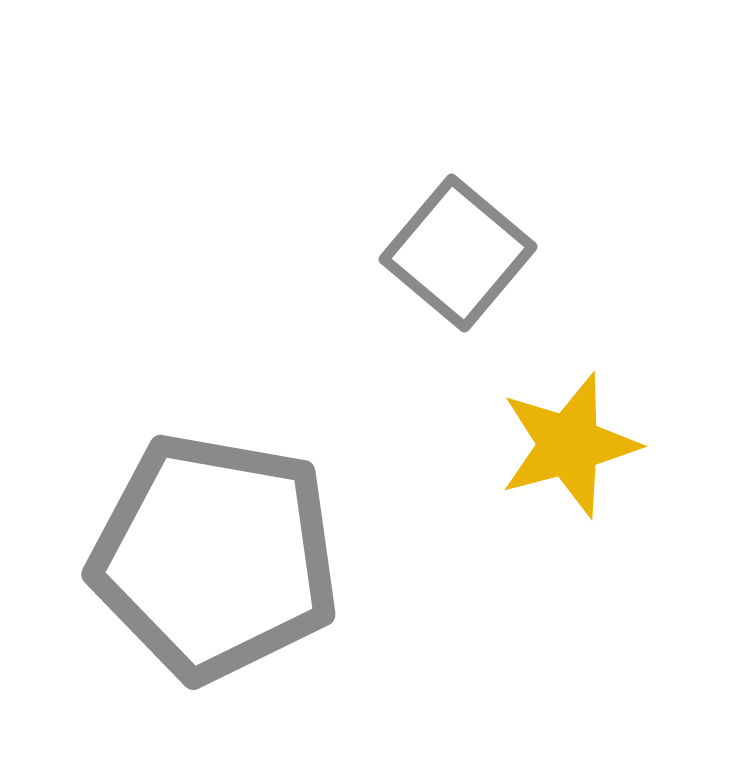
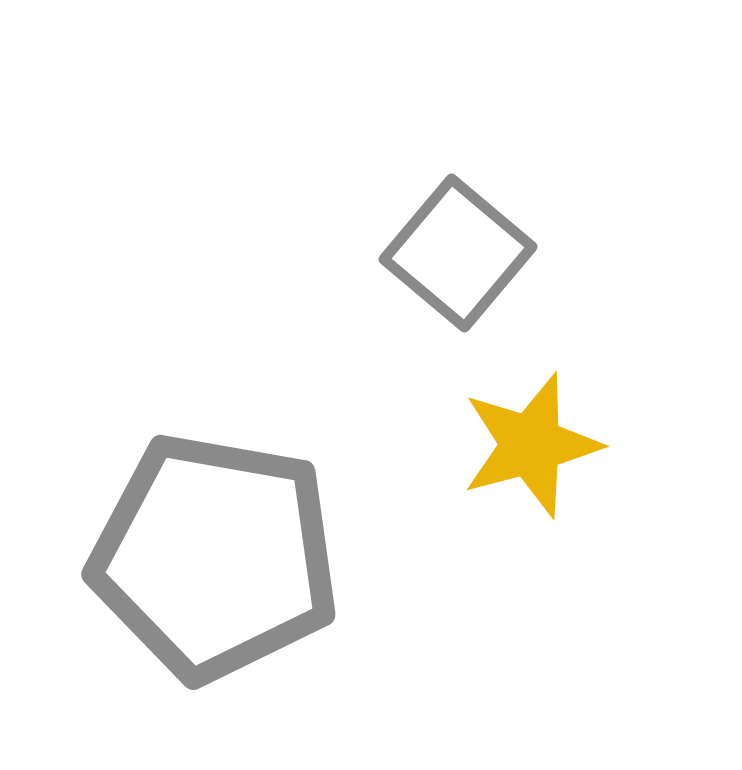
yellow star: moved 38 px left
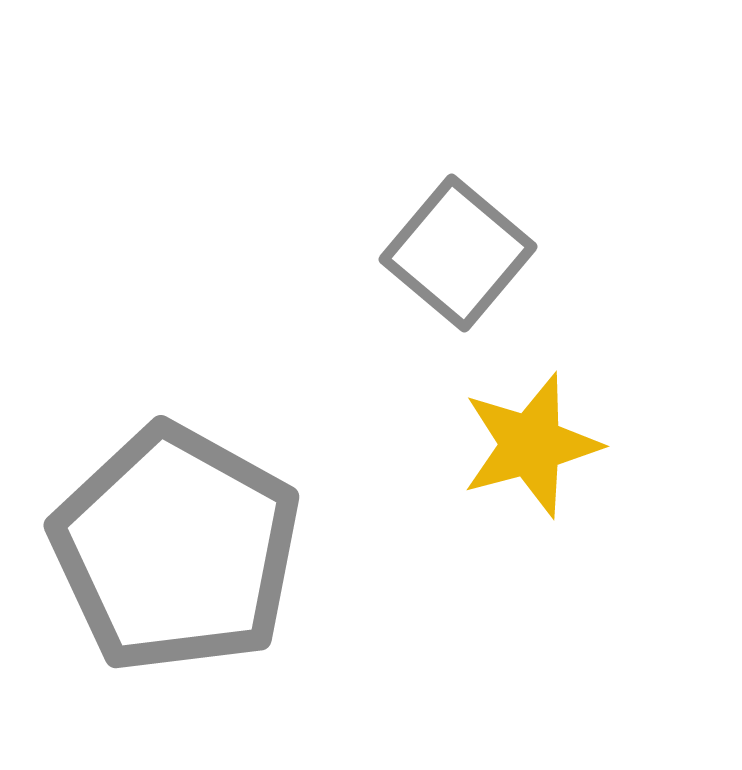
gray pentagon: moved 39 px left, 8 px up; rotated 19 degrees clockwise
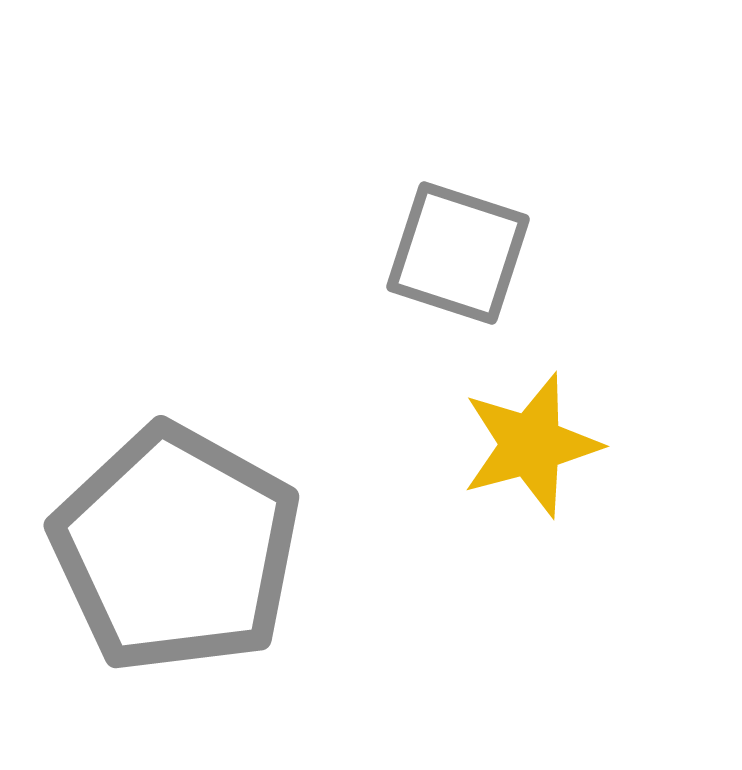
gray square: rotated 22 degrees counterclockwise
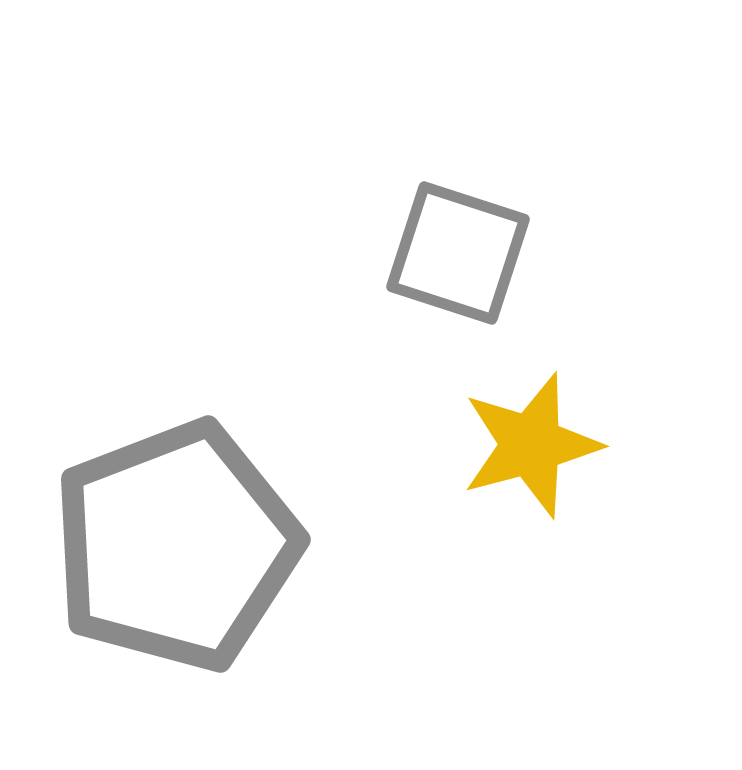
gray pentagon: moved 3 px up; rotated 22 degrees clockwise
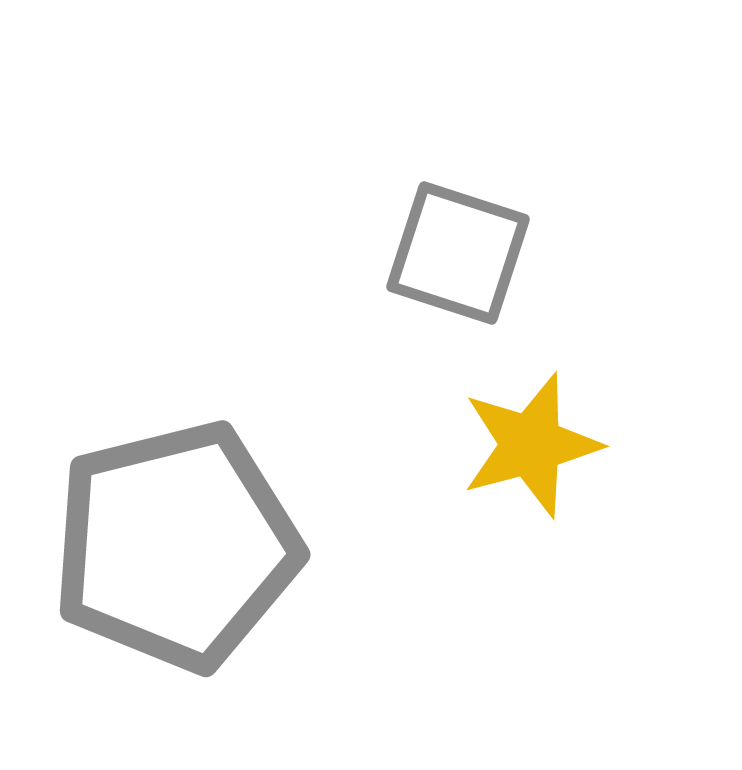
gray pentagon: rotated 7 degrees clockwise
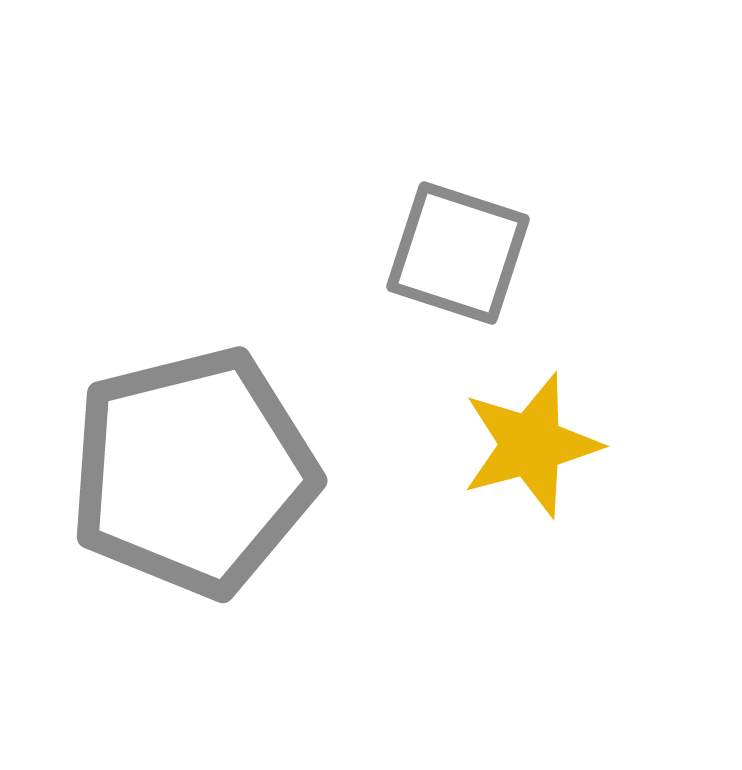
gray pentagon: moved 17 px right, 74 px up
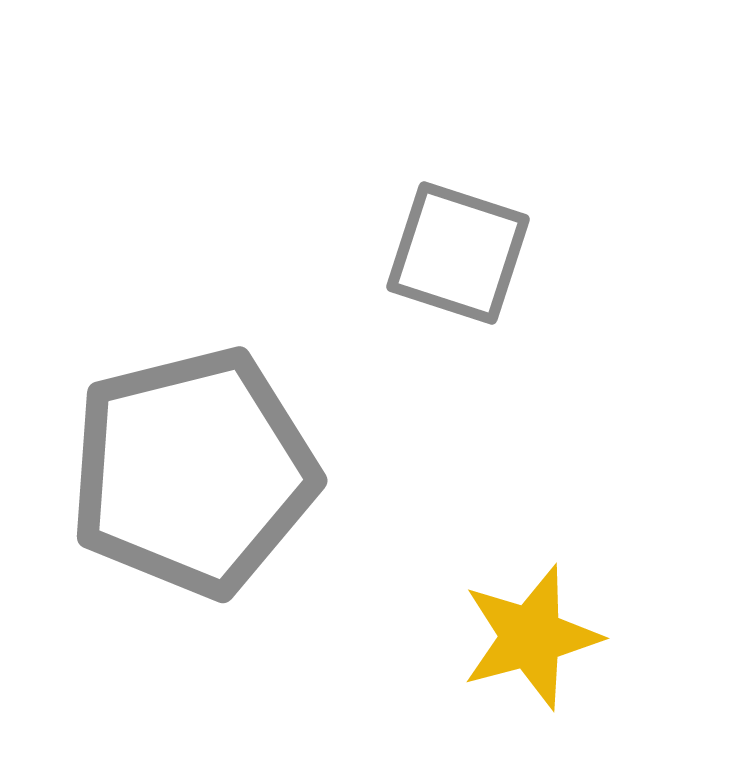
yellow star: moved 192 px down
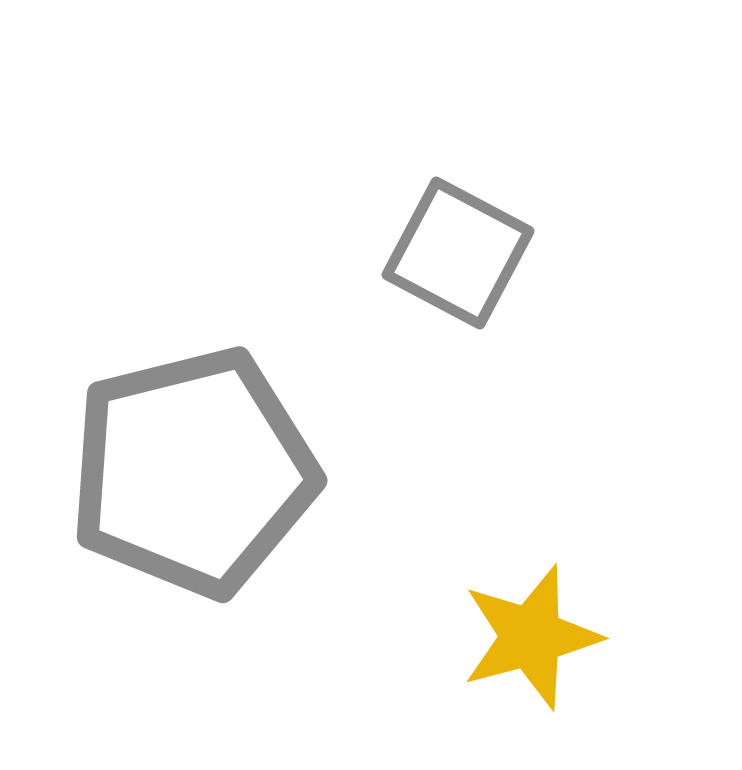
gray square: rotated 10 degrees clockwise
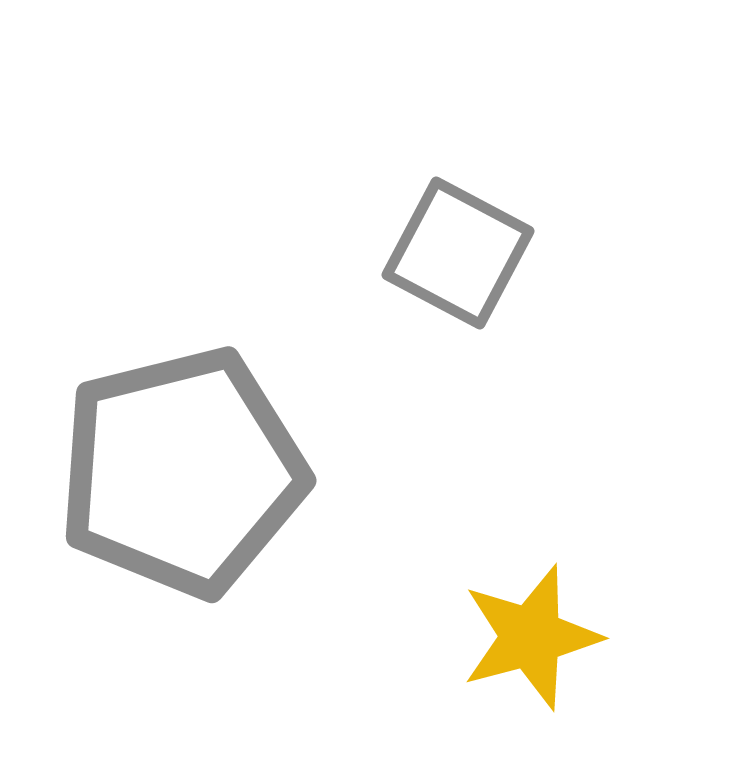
gray pentagon: moved 11 px left
